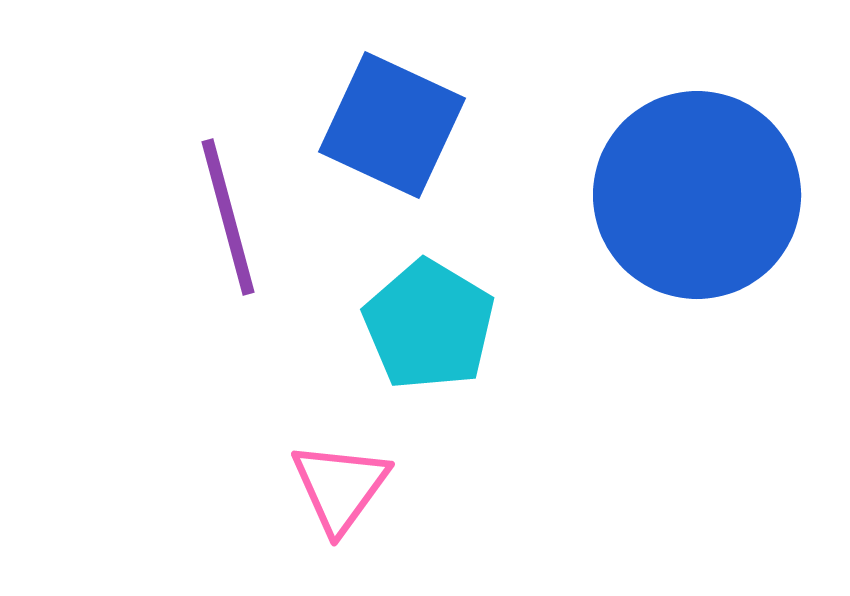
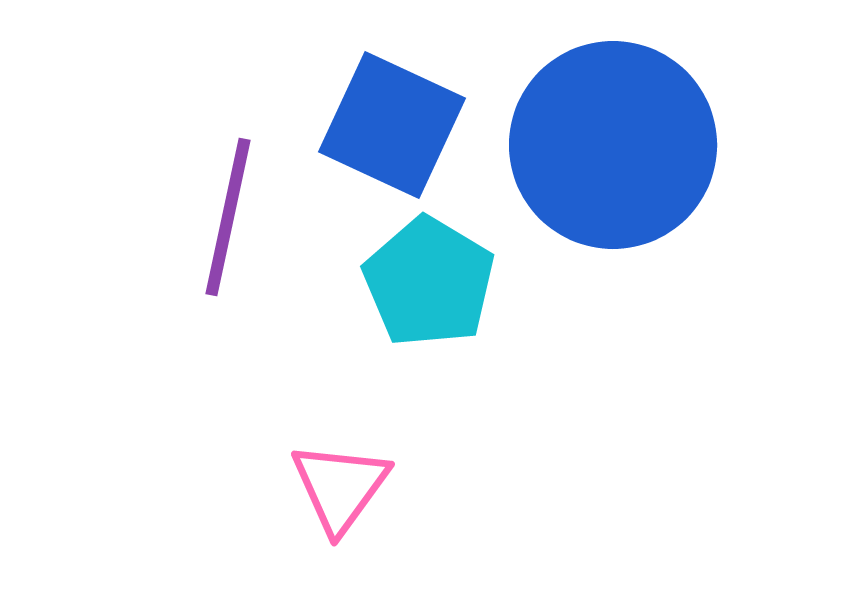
blue circle: moved 84 px left, 50 px up
purple line: rotated 27 degrees clockwise
cyan pentagon: moved 43 px up
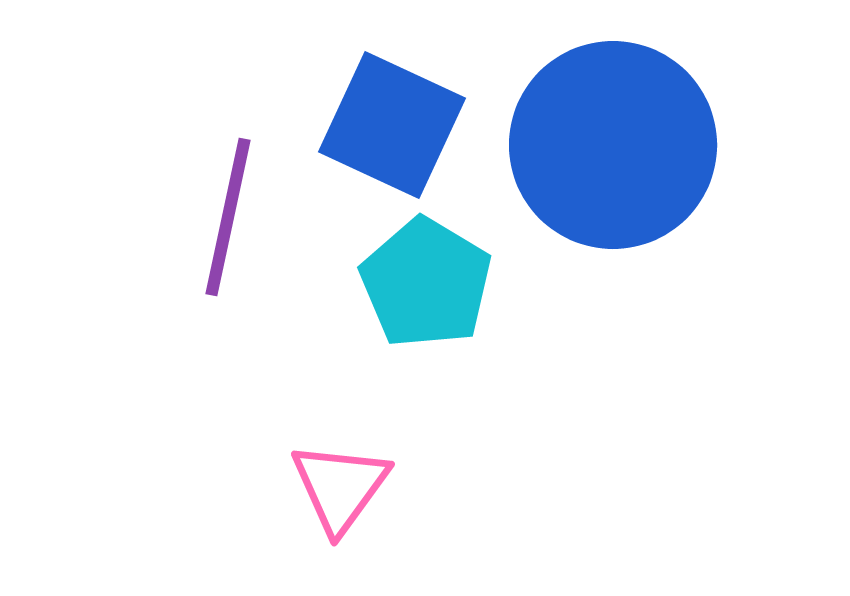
cyan pentagon: moved 3 px left, 1 px down
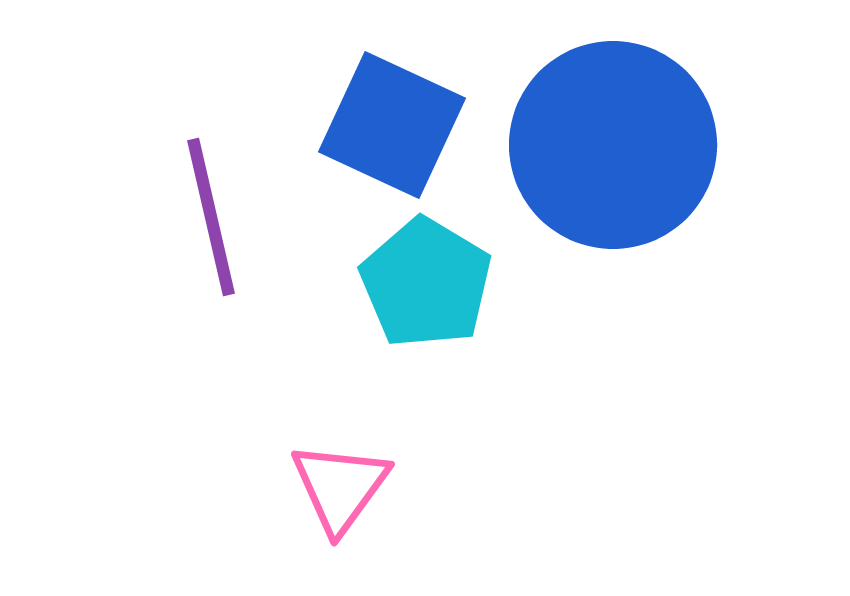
purple line: moved 17 px left; rotated 25 degrees counterclockwise
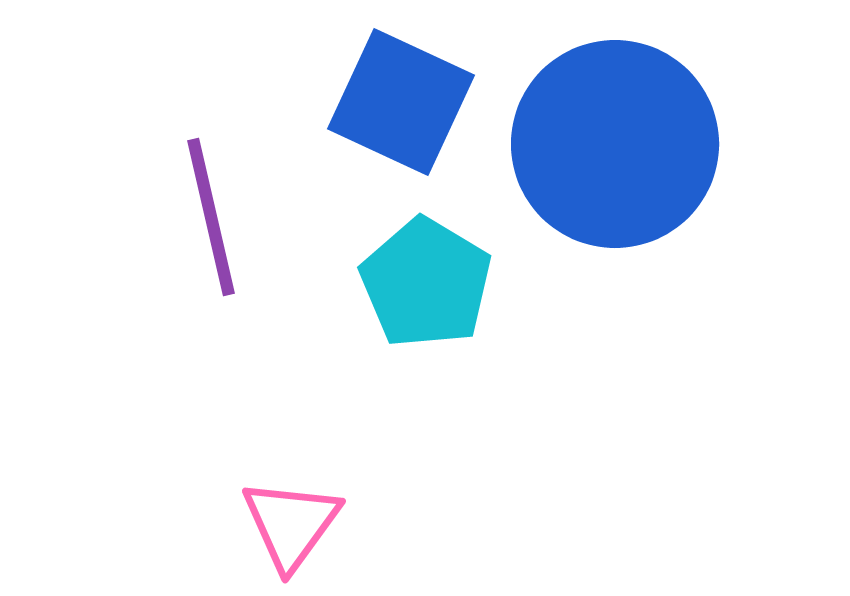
blue square: moved 9 px right, 23 px up
blue circle: moved 2 px right, 1 px up
pink triangle: moved 49 px left, 37 px down
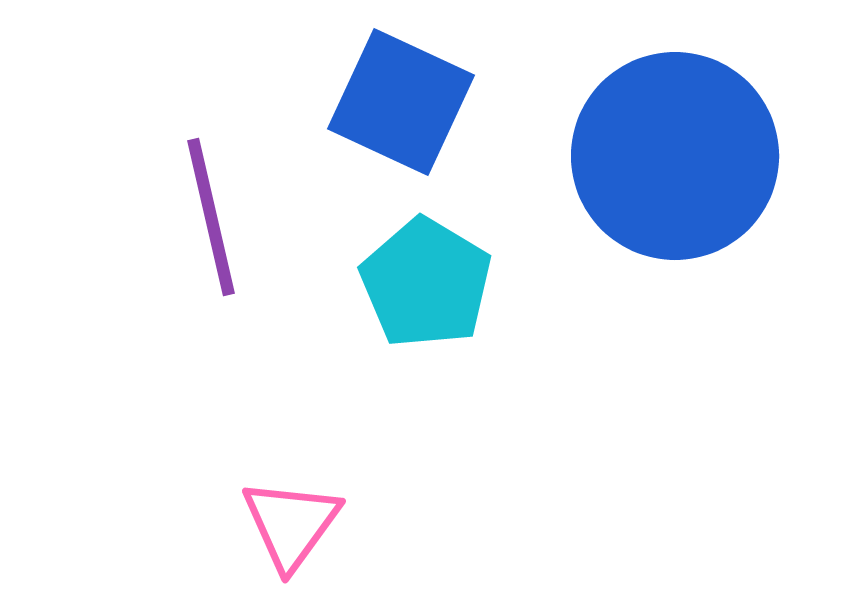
blue circle: moved 60 px right, 12 px down
